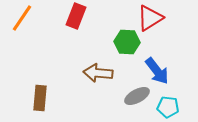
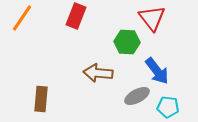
red triangle: moved 2 px right; rotated 36 degrees counterclockwise
brown rectangle: moved 1 px right, 1 px down
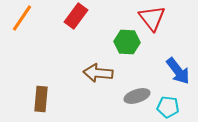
red rectangle: rotated 15 degrees clockwise
blue arrow: moved 21 px right
gray ellipse: rotated 10 degrees clockwise
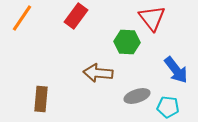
blue arrow: moved 2 px left, 1 px up
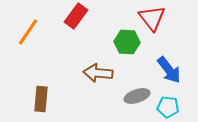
orange line: moved 6 px right, 14 px down
blue arrow: moved 7 px left
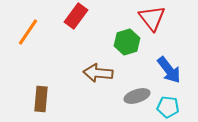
green hexagon: rotated 20 degrees counterclockwise
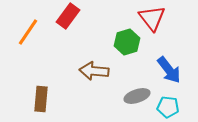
red rectangle: moved 8 px left
brown arrow: moved 4 px left, 2 px up
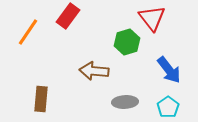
gray ellipse: moved 12 px left, 6 px down; rotated 15 degrees clockwise
cyan pentagon: rotated 30 degrees clockwise
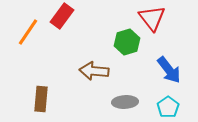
red rectangle: moved 6 px left
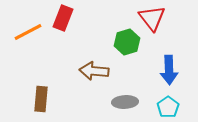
red rectangle: moved 1 px right, 2 px down; rotated 15 degrees counterclockwise
orange line: rotated 28 degrees clockwise
blue arrow: rotated 36 degrees clockwise
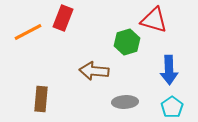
red triangle: moved 2 px right, 2 px down; rotated 36 degrees counterclockwise
cyan pentagon: moved 4 px right
